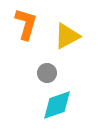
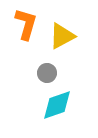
yellow triangle: moved 5 px left
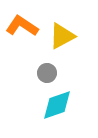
orange L-shape: moved 4 px left, 2 px down; rotated 72 degrees counterclockwise
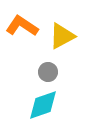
gray circle: moved 1 px right, 1 px up
cyan diamond: moved 14 px left
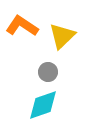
yellow triangle: rotated 16 degrees counterclockwise
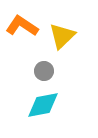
gray circle: moved 4 px left, 1 px up
cyan diamond: rotated 8 degrees clockwise
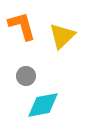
orange L-shape: rotated 40 degrees clockwise
gray circle: moved 18 px left, 5 px down
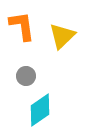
orange L-shape: rotated 8 degrees clockwise
cyan diamond: moved 3 px left, 5 px down; rotated 24 degrees counterclockwise
